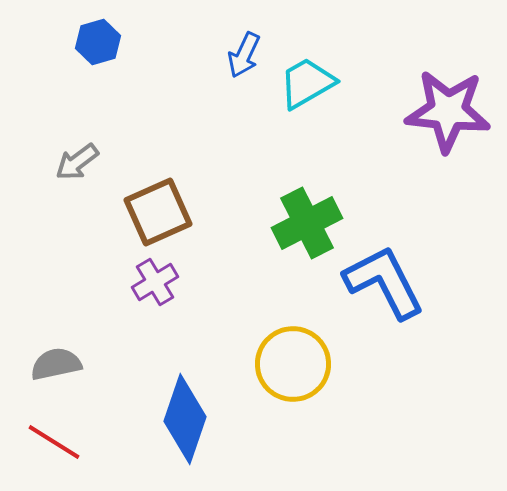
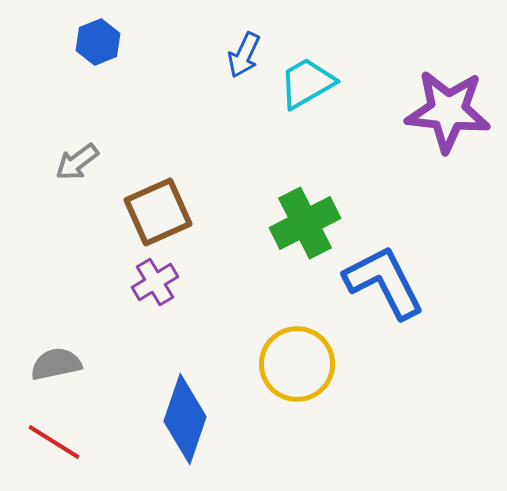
blue hexagon: rotated 6 degrees counterclockwise
green cross: moved 2 px left
yellow circle: moved 4 px right
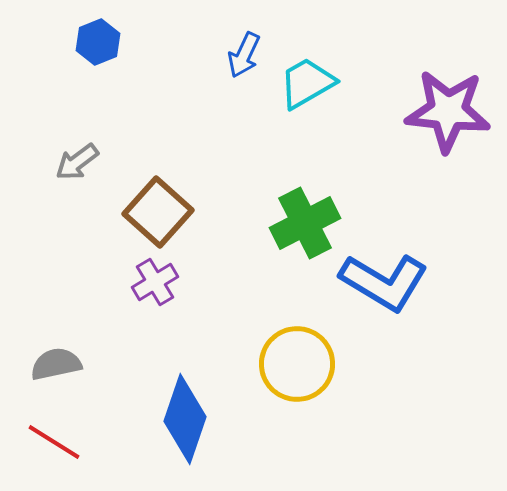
brown square: rotated 24 degrees counterclockwise
blue L-shape: rotated 148 degrees clockwise
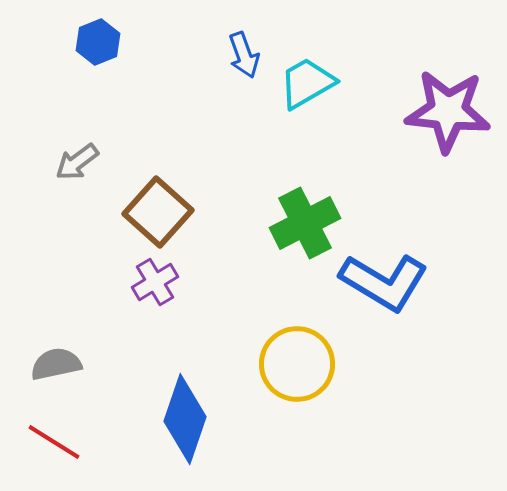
blue arrow: rotated 45 degrees counterclockwise
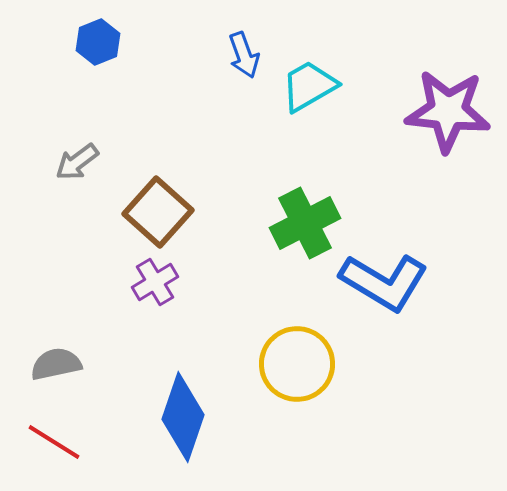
cyan trapezoid: moved 2 px right, 3 px down
blue diamond: moved 2 px left, 2 px up
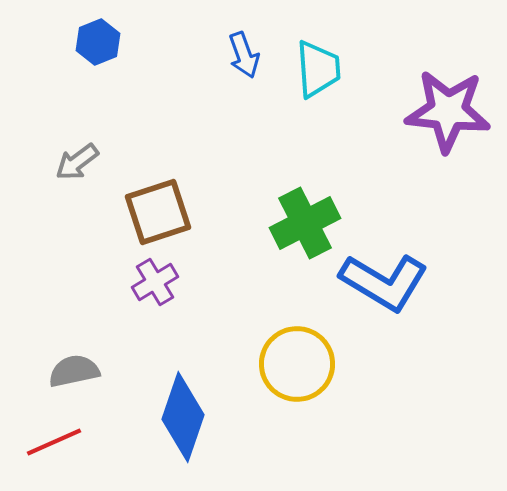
cyan trapezoid: moved 9 px right, 17 px up; rotated 116 degrees clockwise
brown square: rotated 30 degrees clockwise
gray semicircle: moved 18 px right, 7 px down
red line: rotated 56 degrees counterclockwise
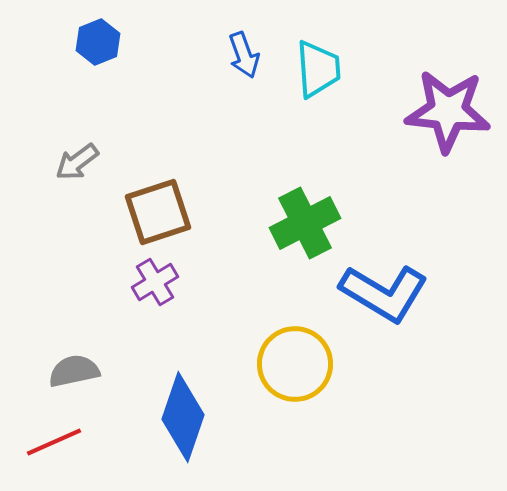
blue L-shape: moved 11 px down
yellow circle: moved 2 px left
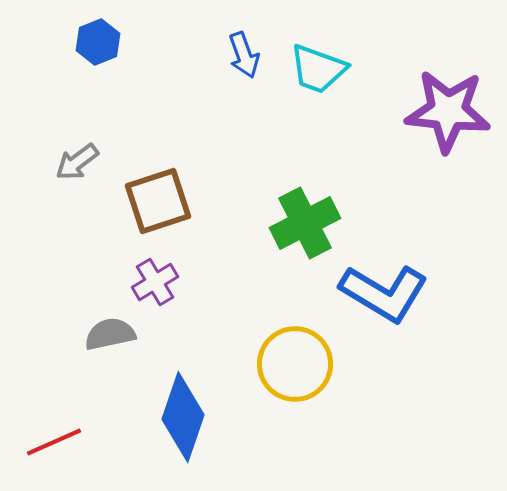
cyan trapezoid: rotated 114 degrees clockwise
brown square: moved 11 px up
gray semicircle: moved 36 px right, 37 px up
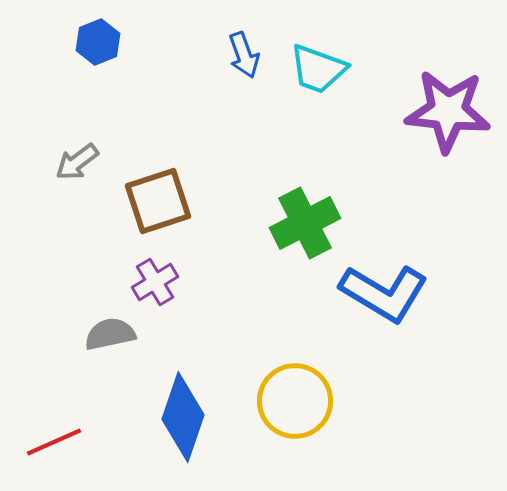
yellow circle: moved 37 px down
